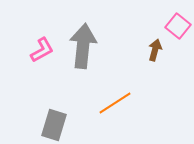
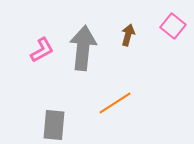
pink square: moved 5 px left
gray arrow: moved 2 px down
brown arrow: moved 27 px left, 15 px up
gray rectangle: rotated 12 degrees counterclockwise
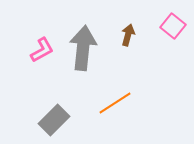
gray rectangle: moved 5 px up; rotated 40 degrees clockwise
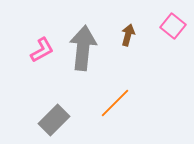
orange line: rotated 12 degrees counterclockwise
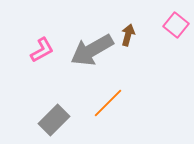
pink square: moved 3 px right, 1 px up
gray arrow: moved 9 px right, 2 px down; rotated 126 degrees counterclockwise
orange line: moved 7 px left
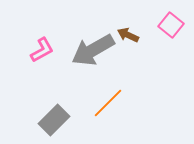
pink square: moved 5 px left
brown arrow: rotated 80 degrees counterclockwise
gray arrow: moved 1 px right
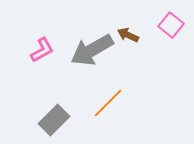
gray arrow: moved 1 px left
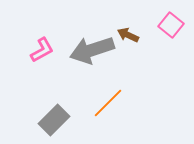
gray arrow: rotated 12 degrees clockwise
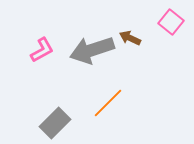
pink square: moved 3 px up
brown arrow: moved 2 px right, 3 px down
gray rectangle: moved 1 px right, 3 px down
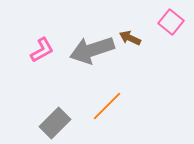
orange line: moved 1 px left, 3 px down
